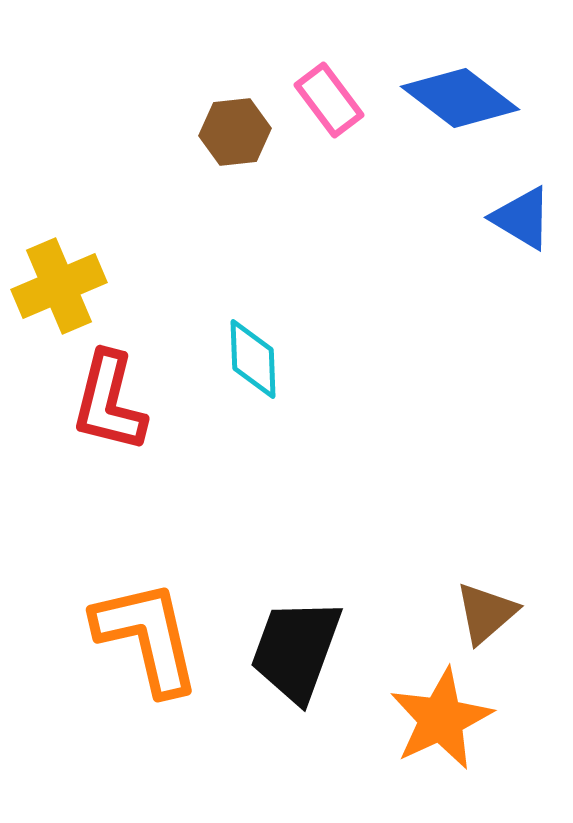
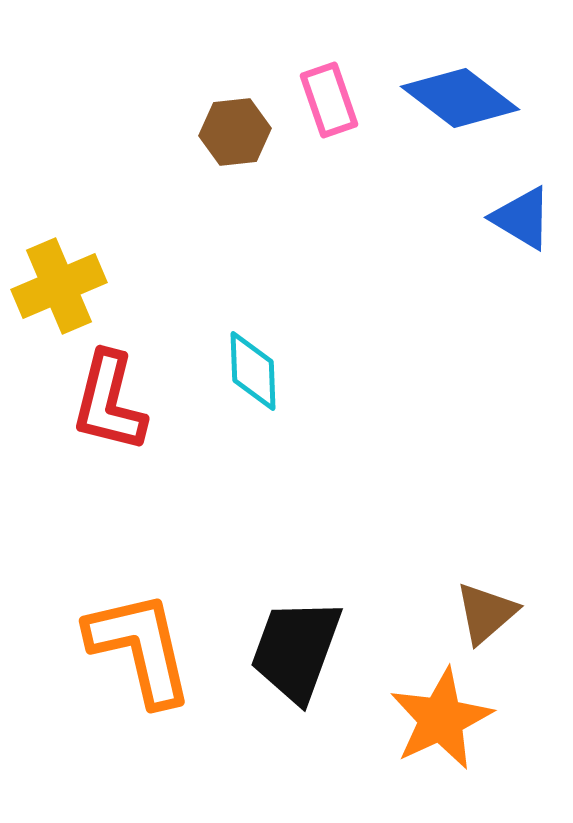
pink rectangle: rotated 18 degrees clockwise
cyan diamond: moved 12 px down
orange L-shape: moved 7 px left, 11 px down
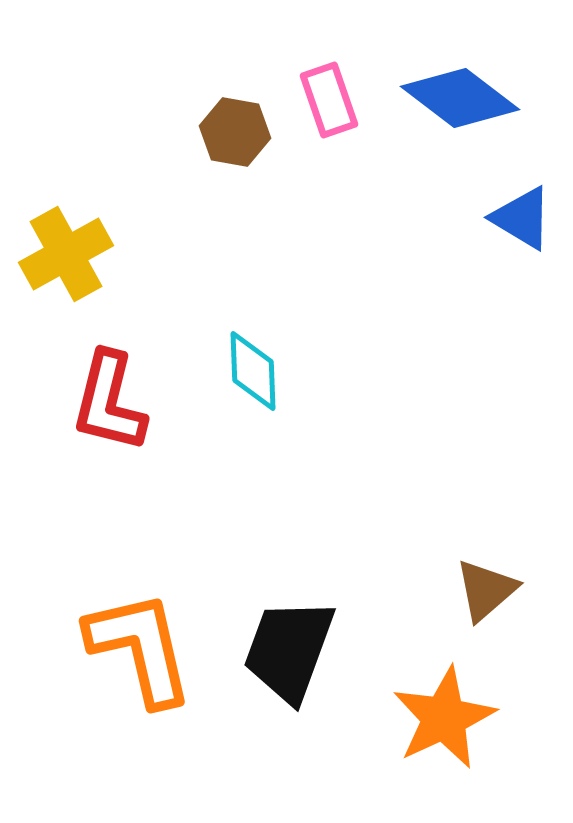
brown hexagon: rotated 16 degrees clockwise
yellow cross: moved 7 px right, 32 px up; rotated 6 degrees counterclockwise
brown triangle: moved 23 px up
black trapezoid: moved 7 px left
orange star: moved 3 px right, 1 px up
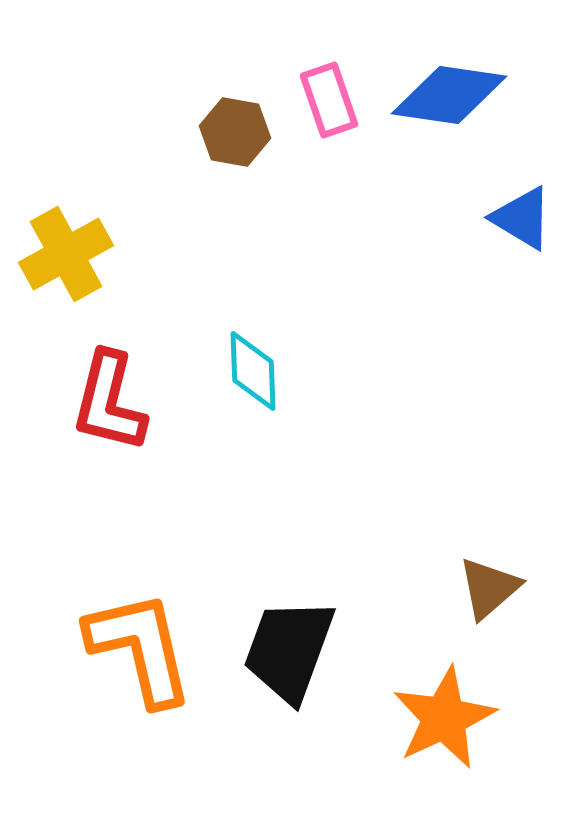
blue diamond: moved 11 px left, 3 px up; rotated 29 degrees counterclockwise
brown triangle: moved 3 px right, 2 px up
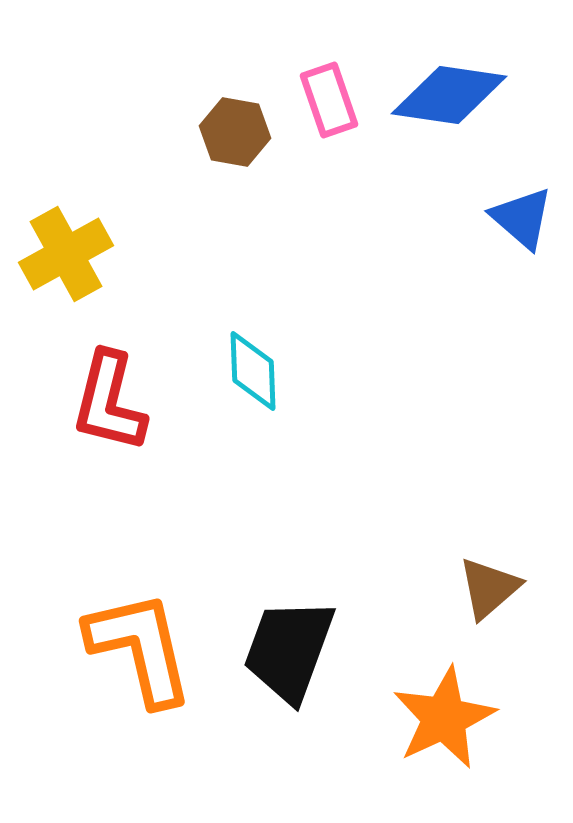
blue triangle: rotated 10 degrees clockwise
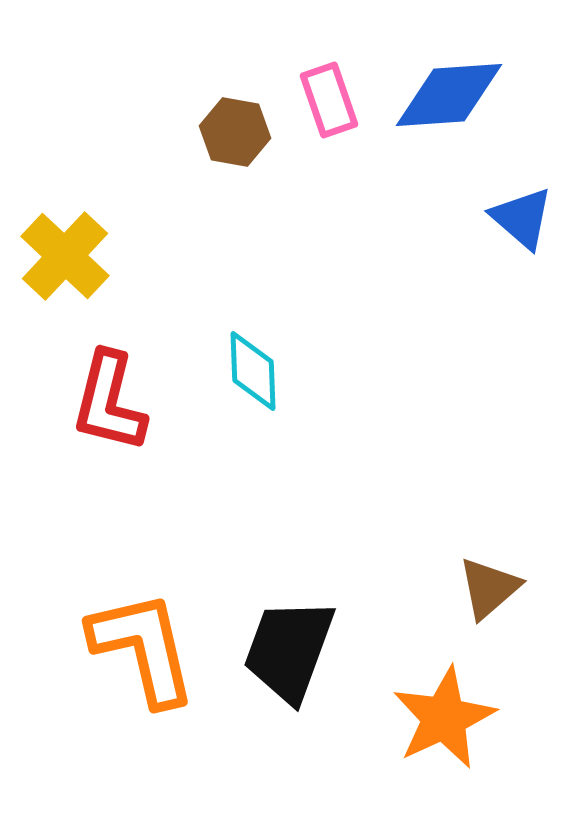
blue diamond: rotated 12 degrees counterclockwise
yellow cross: moved 1 px left, 2 px down; rotated 18 degrees counterclockwise
orange L-shape: moved 3 px right
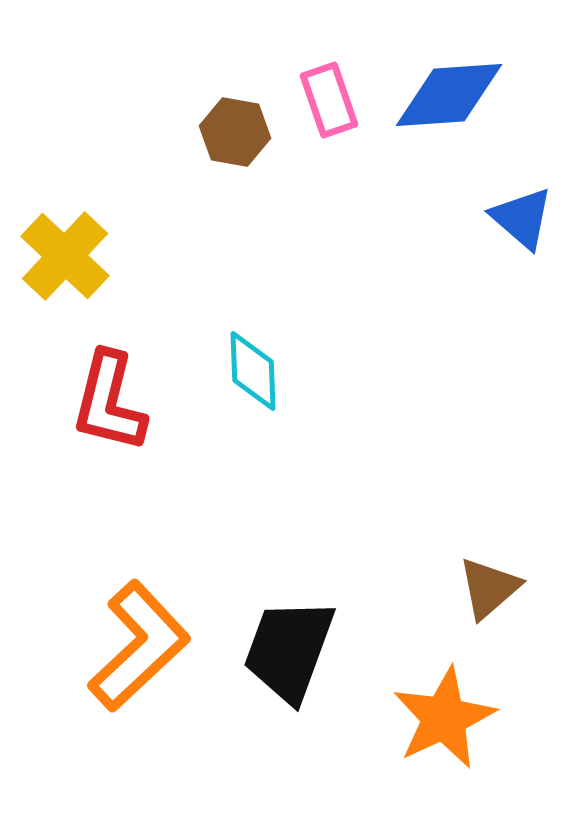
orange L-shape: moved 4 px left, 2 px up; rotated 60 degrees clockwise
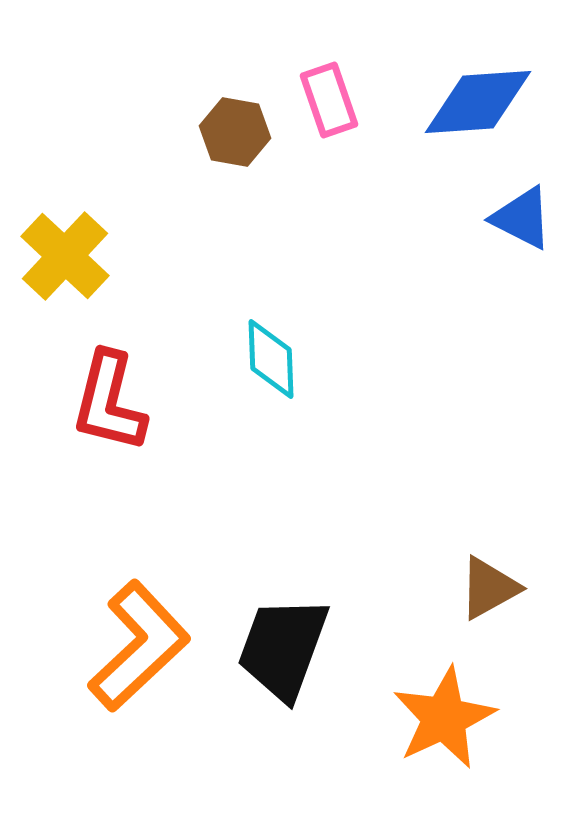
blue diamond: moved 29 px right, 7 px down
blue triangle: rotated 14 degrees counterclockwise
cyan diamond: moved 18 px right, 12 px up
brown triangle: rotated 12 degrees clockwise
black trapezoid: moved 6 px left, 2 px up
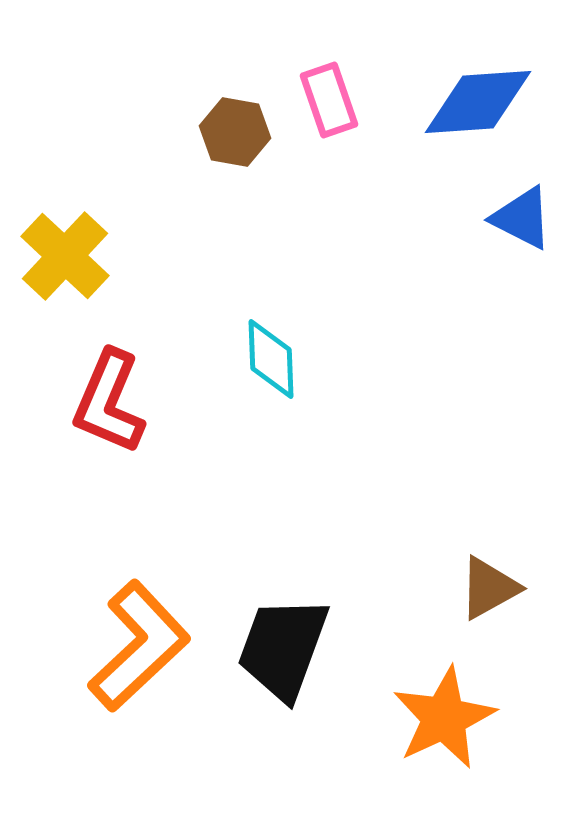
red L-shape: rotated 9 degrees clockwise
